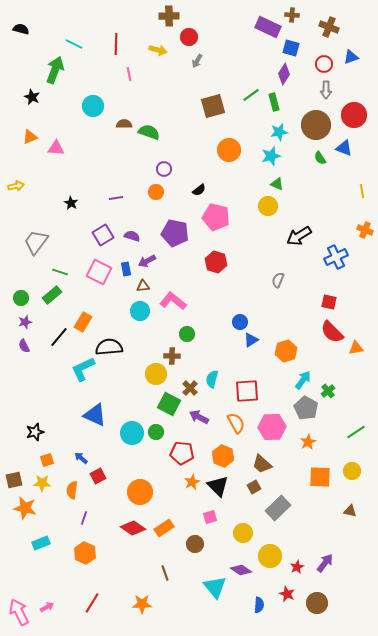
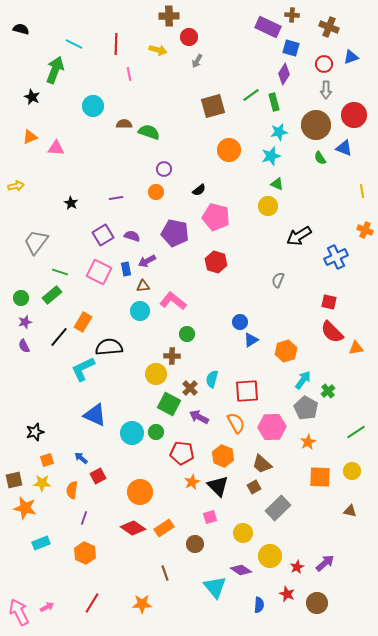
purple arrow at (325, 563): rotated 12 degrees clockwise
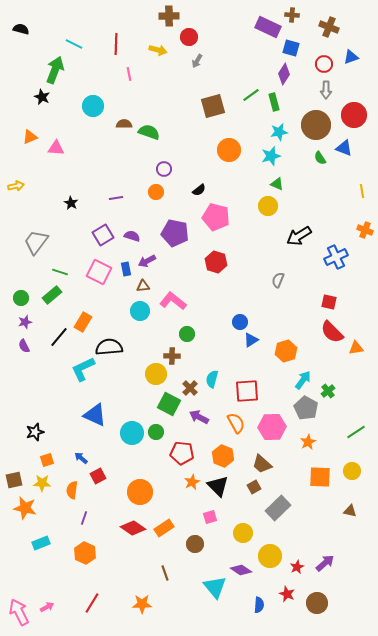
black star at (32, 97): moved 10 px right
